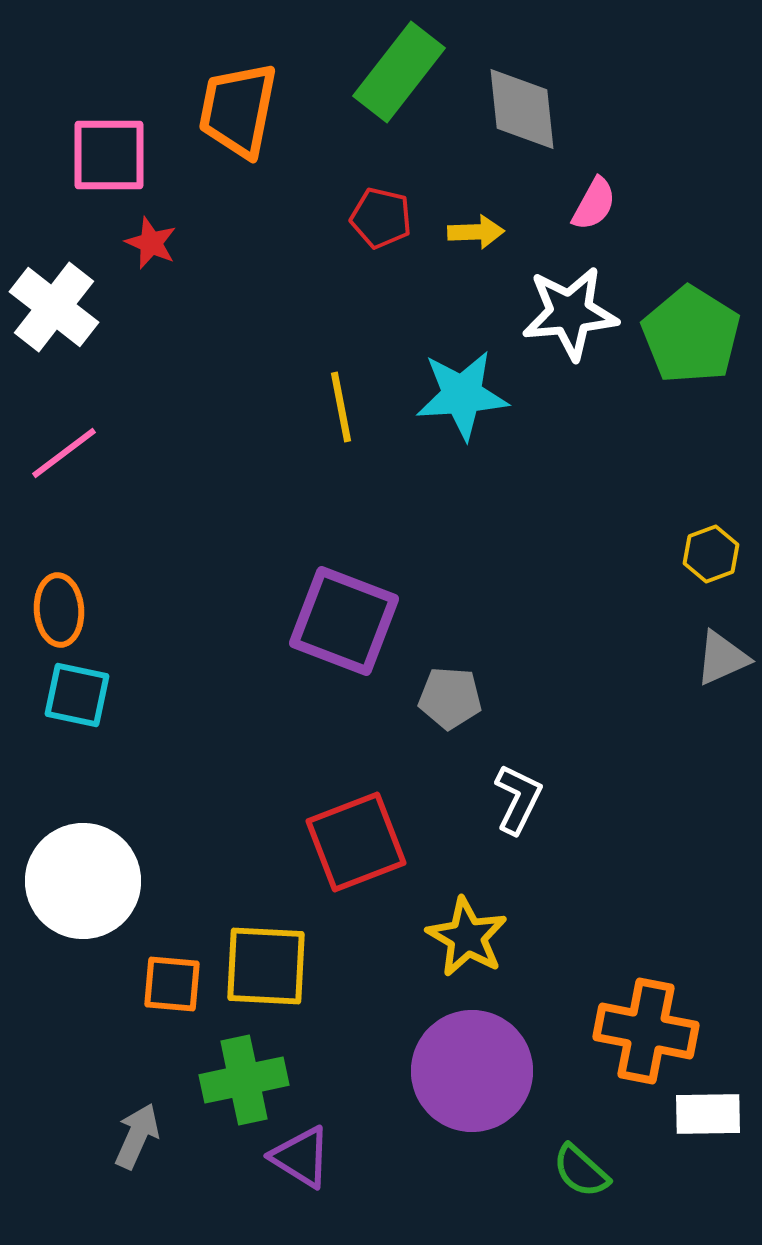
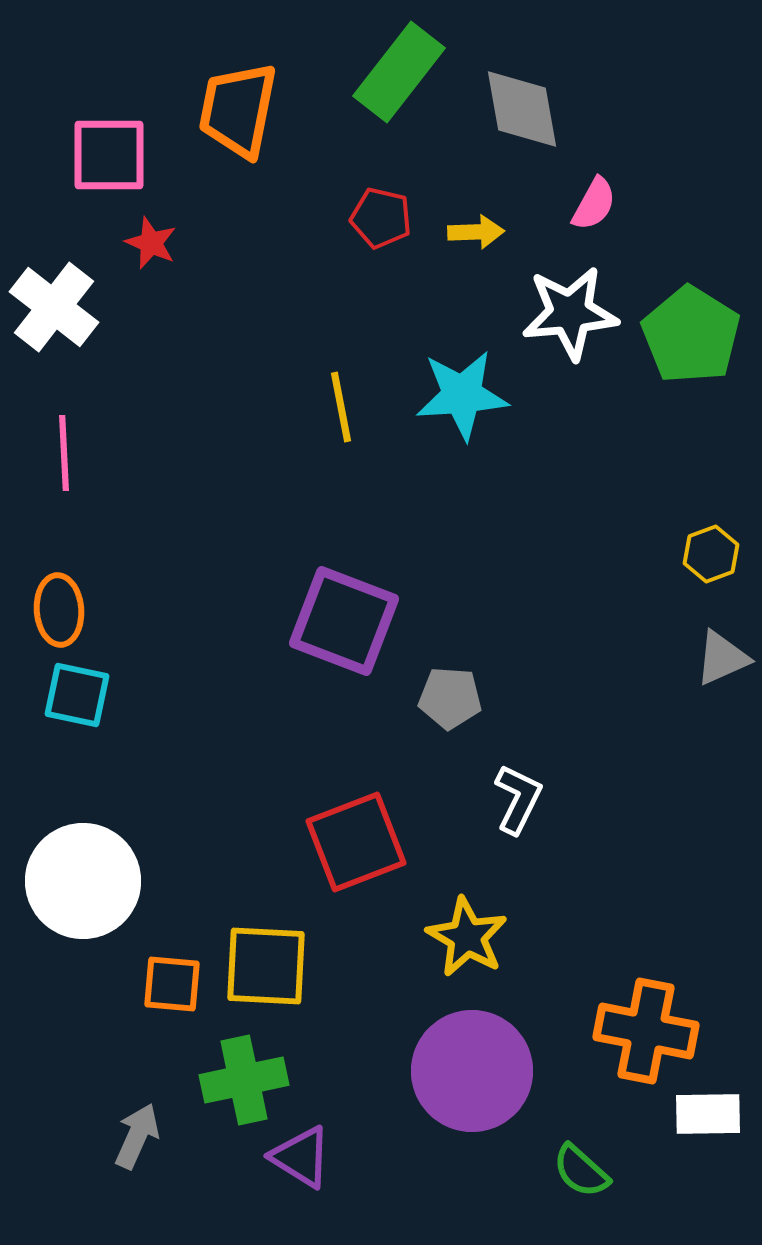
gray diamond: rotated 4 degrees counterclockwise
pink line: rotated 56 degrees counterclockwise
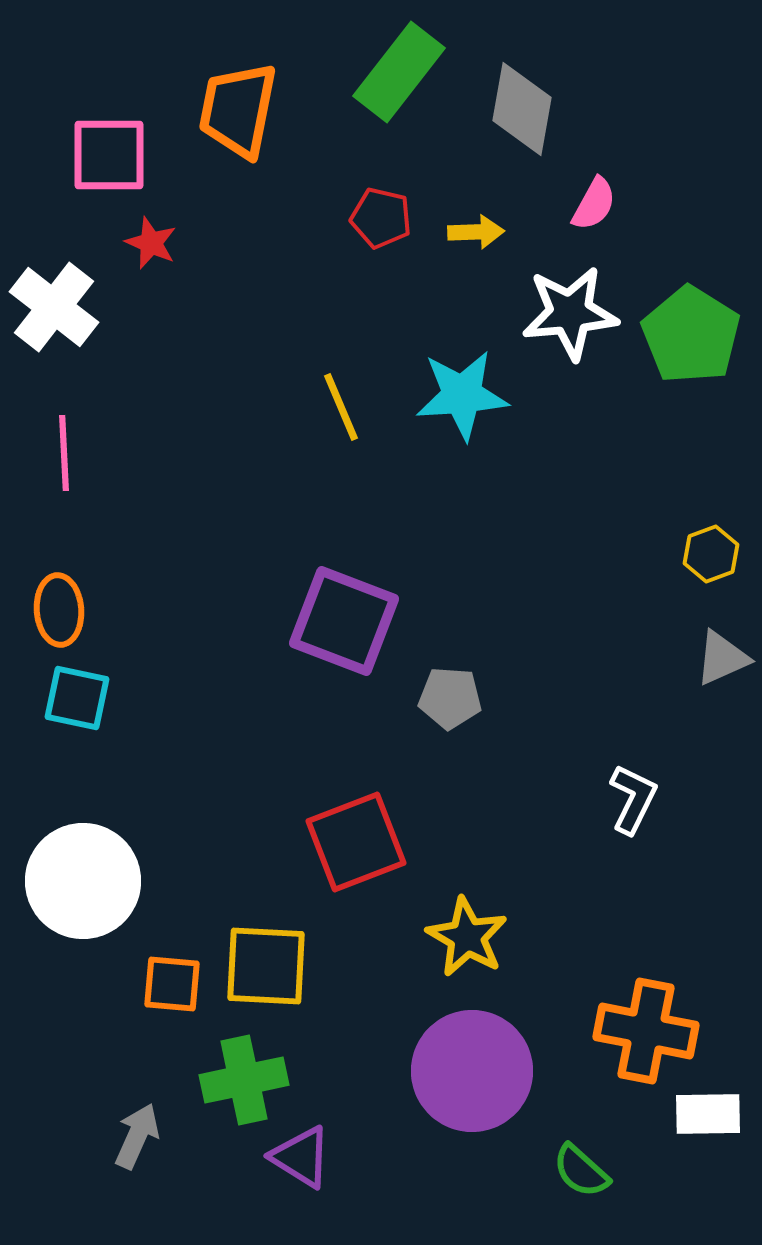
gray diamond: rotated 20 degrees clockwise
yellow line: rotated 12 degrees counterclockwise
cyan square: moved 3 px down
white L-shape: moved 115 px right
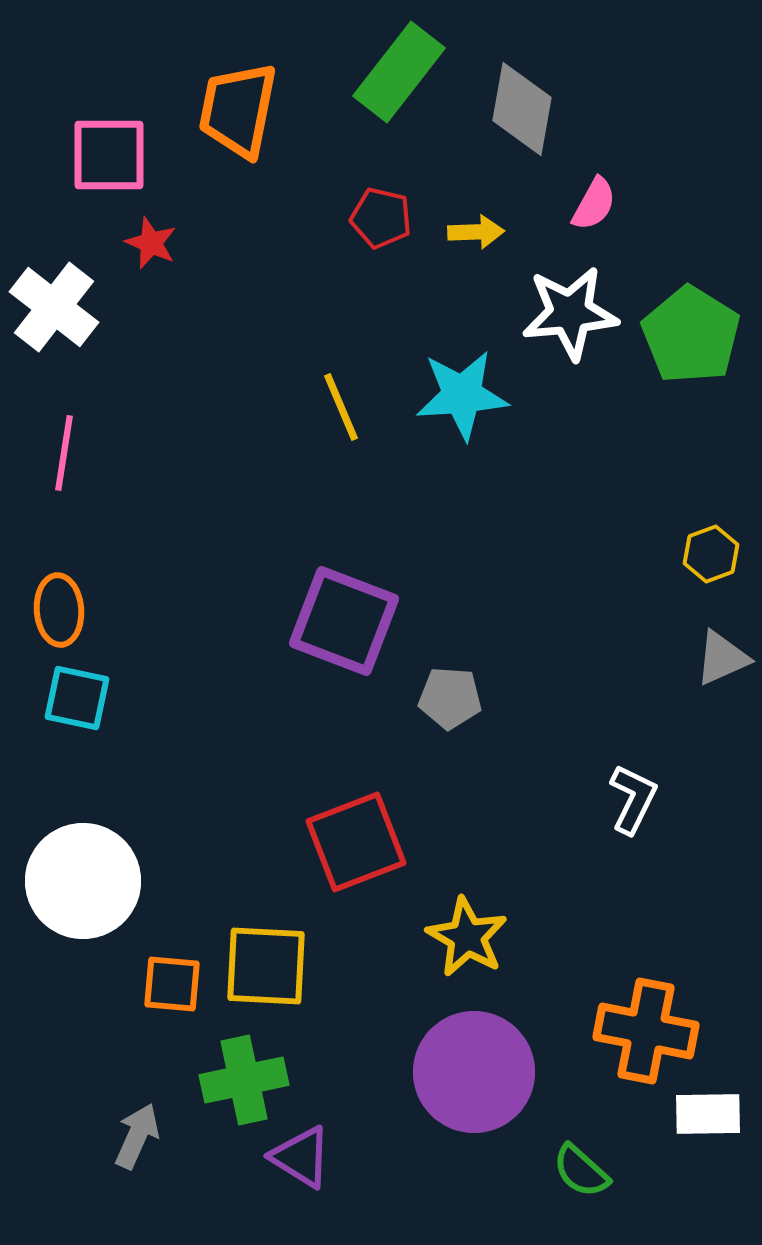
pink line: rotated 12 degrees clockwise
purple circle: moved 2 px right, 1 px down
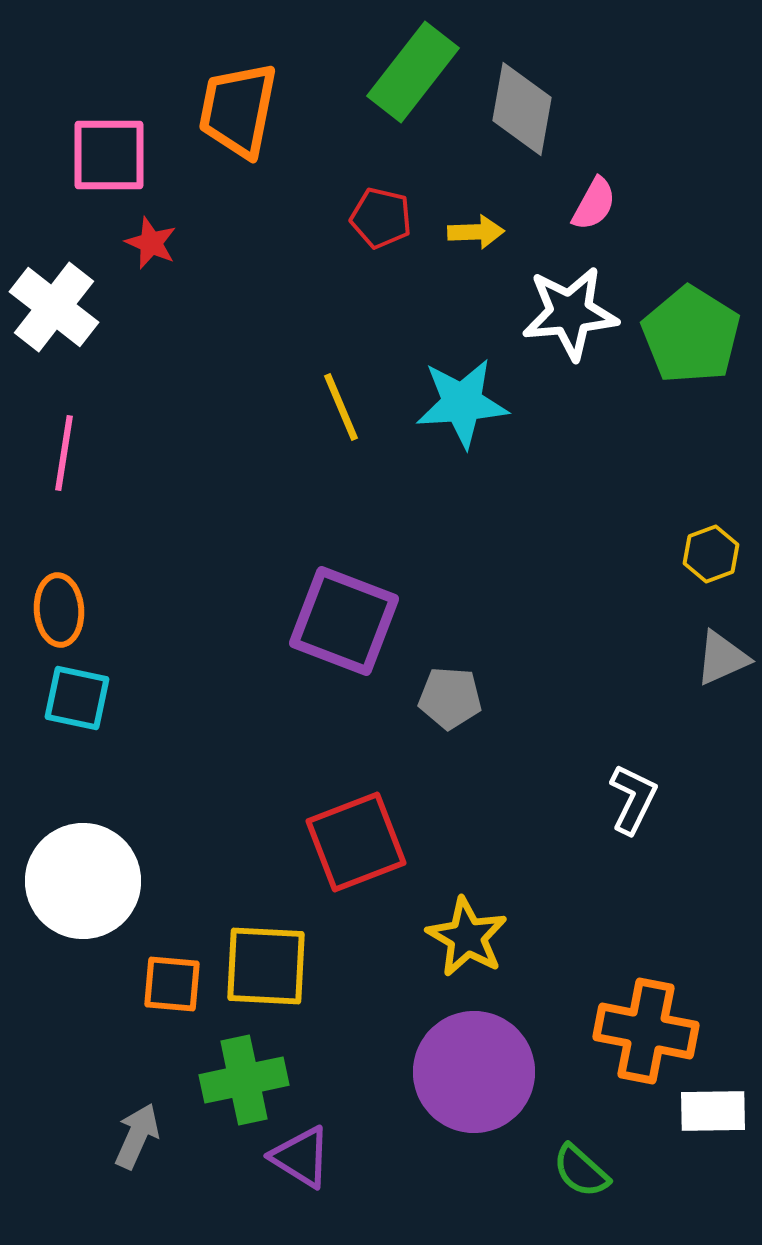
green rectangle: moved 14 px right
cyan star: moved 8 px down
white rectangle: moved 5 px right, 3 px up
